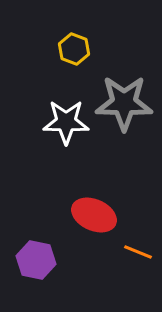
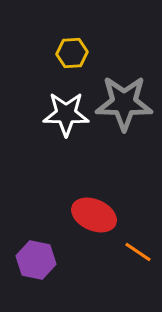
yellow hexagon: moved 2 px left, 4 px down; rotated 24 degrees counterclockwise
white star: moved 8 px up
orange line: rotated 12 degrees clockwise
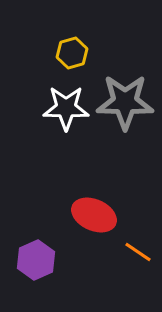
yellow hexagon: rotated 12 degrees counterclockwise
gray star: moved 1 px right, 1 px up
white star: moved 6 px up
purple hexagon: rotated 24 degrees clockwise
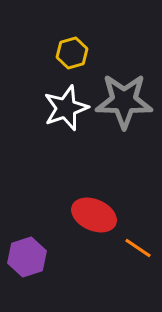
gray star: moved 1 px left, 1 px up
white star: rotated 21 degrees counterclockwise
orange line: moved 4 px up
purple hexagon: moved 9 px left, 3 px up; rotated 6 degrees clockwise
